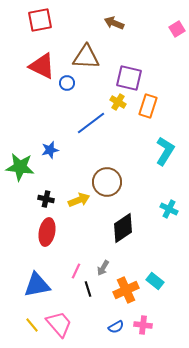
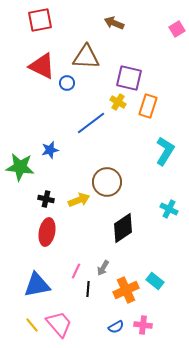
black line: rotated 21 degrees clockwise
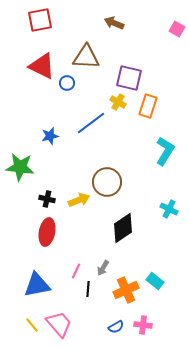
pink square: rotated 28 degrees counterclockwise
blue star: moved 14 px up
black cross: moved 1 px right
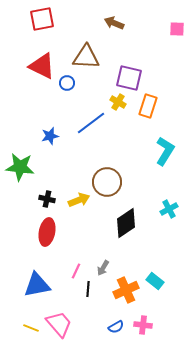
red square: moved 2 px right, 1 px up
pink square: rotated 28 degrees counterclockwise
cyan cross: rotated 36 degrees clockwise
black diamond: moved 3 px right, 5 px up
yellow line: moved 1 px left, 3 px down; rotated 28 degrees counterclockwise
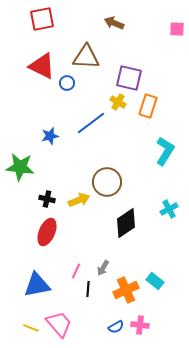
red ellipse: rotated 12 degrees clockwise
pink cross: moved 3 px left
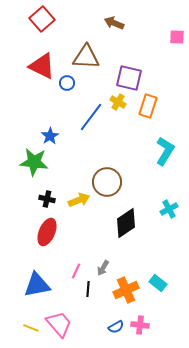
red square: rotated 30 degrees counterclockwise
pink square: moved 8 px down
blue line: moved 6 px up; rotated 16 degrees counterclockwise
blue star: rotated 18 degrees counterclockwise
green star: moved 14 px right, 5 px up
cyan rectangle: moved 3 px right, 2 px down
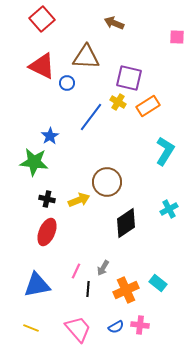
orange rectangle: rotated 40 degrees clockwise
pink trapezoid: moved 19 px right, 5 px down
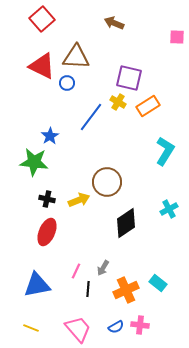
brown triangle: moved 10 px left
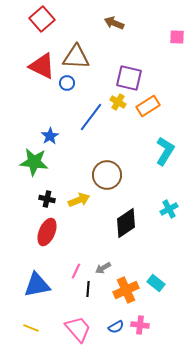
brown circle: moved 7 px up
gray arrow: rotated 28 degrees clockwise
cyan rectangle: moved 2 px left
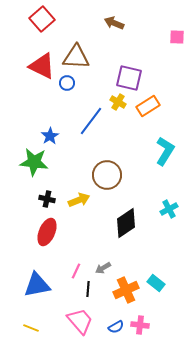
blue line: moved 4 px down
pink trapezoid: moved 2 px right, 8 px up
